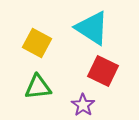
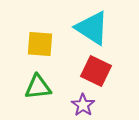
yellow square: moved 3 px right, 1 px down; rotated 24 degrees counterclockwise
red square: moved 7 px left
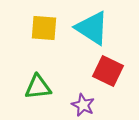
yellow square: moved 4 px right, 16 px up
red square: moved 12 px right
purple star: rotated 10 degrees counterclockwise
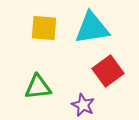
cyan triangle: rotated 42 degrees counterclockwise
red square: rotated 28 degrees clockwise
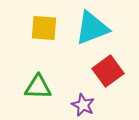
cyan triangle: rotated 12 degrees counterclockwise
green triangle: rotated 8 degrees clockwise
